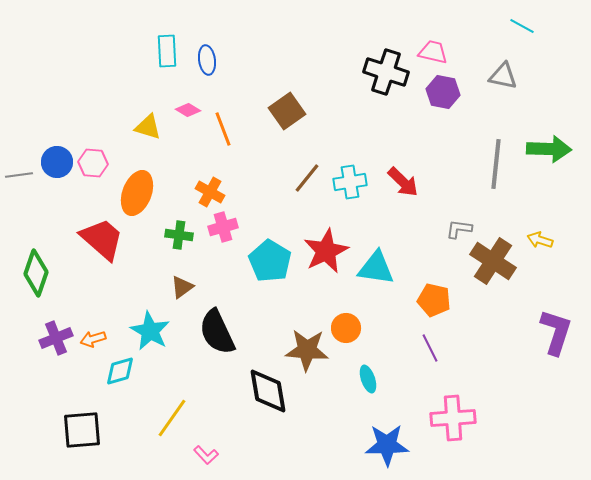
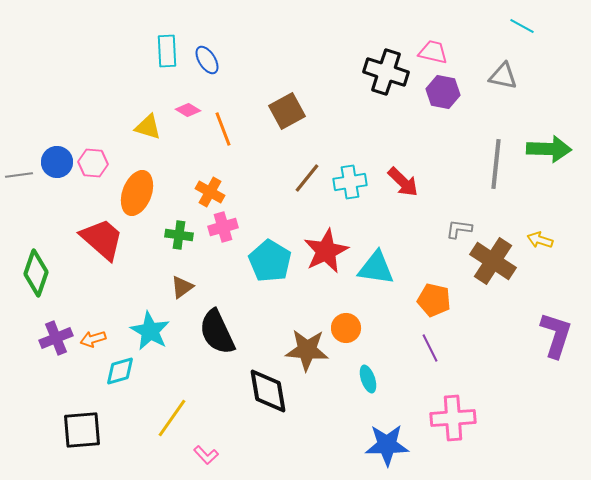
blue ellipse at (207, 60): rotated 24 degrees counterclockwise
brown square at (287, 111): rotated 6 degrees clockwise
purple L-shape at (556, 332): moved 3 px down
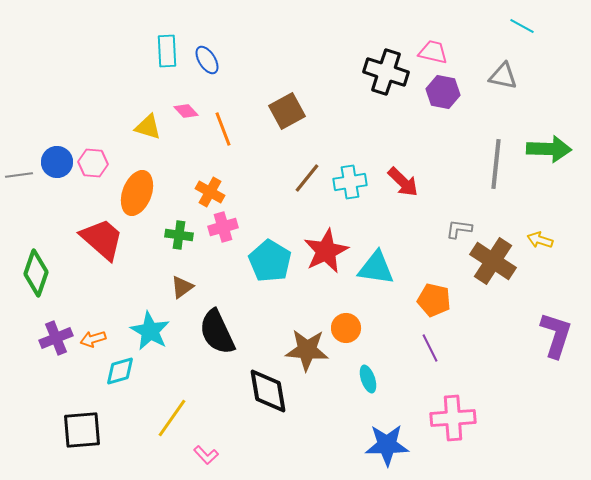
pink diamond at (188, 110): moved 2 px left, 1 px down; rotated 15 degrees clockwise
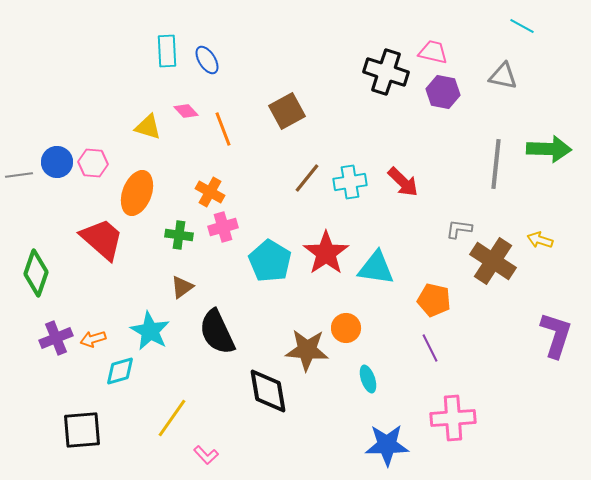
red star at (326, 251): moved 2 px down; rotated 9 degrees counterclockwise
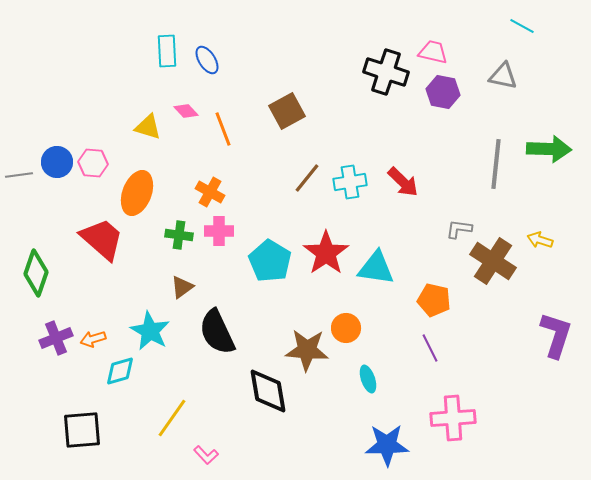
pink cross at (223, 227): moved 4 px left, 4 px down; rotated 16 degrees clockwise
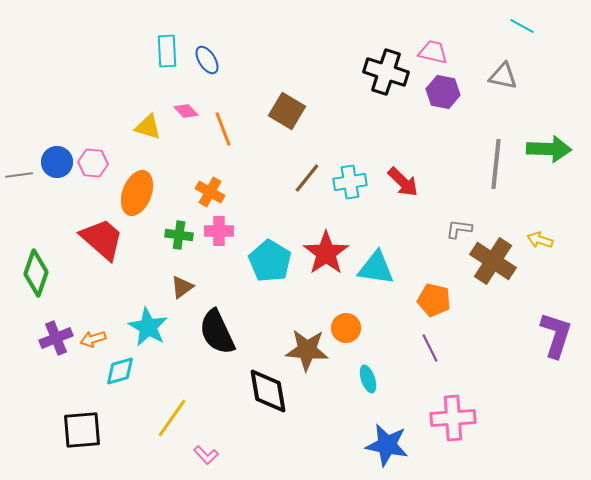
brown square at (287, 111): rotated 30 degrees counterclockwise
cyan star at (150, 331): moved 2 px left, 4 px up
blue star at (387, 445): rotated 12 degrees clockwise
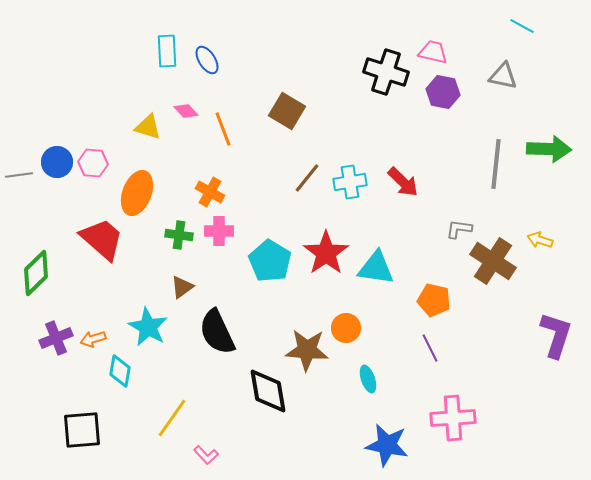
green diamond at (36, 273): rotated 27 degrees clockwise
cyan diamond at (120, 371): rotated 64 degrees counterclockwise
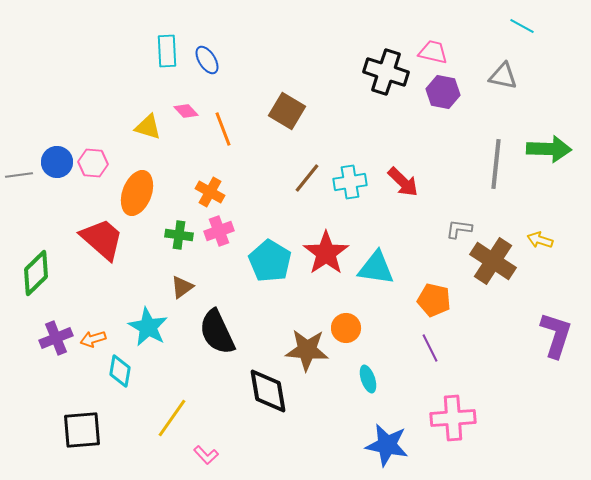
pink cross at (219, 231): rotated 20 degrees counterclockwise
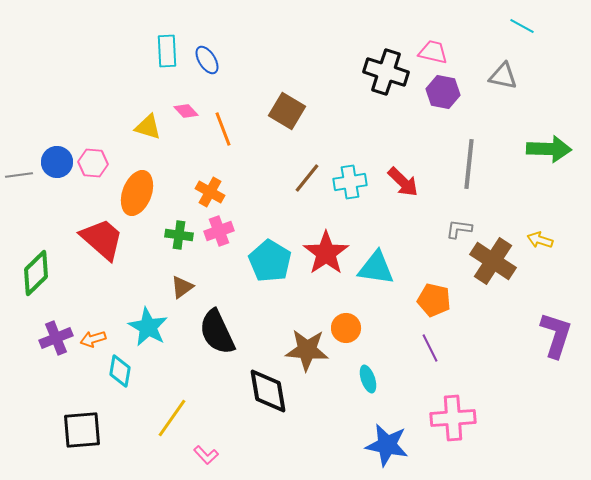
gray line at (496, 164): moved 27 px left
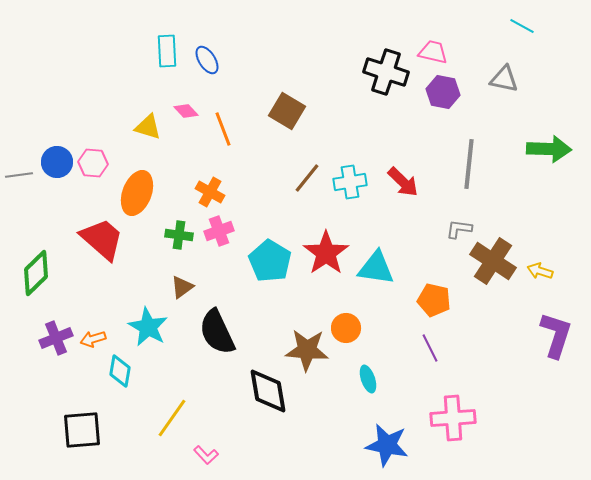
gray triangle at (503, 76): moved 1 px right, 3 px down
yellow arrow at (540, 240): moved 31 px down
